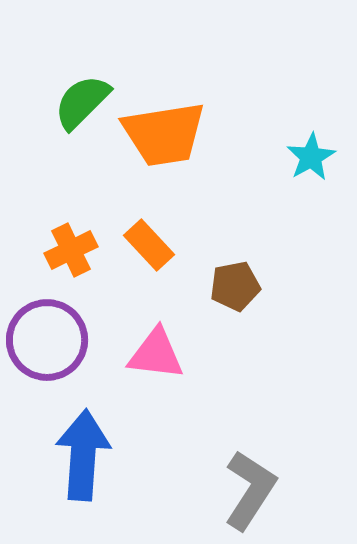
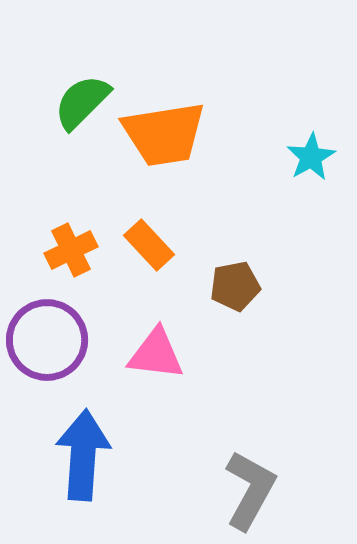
gray L-shape: rotated 4 degrees counterclockwise
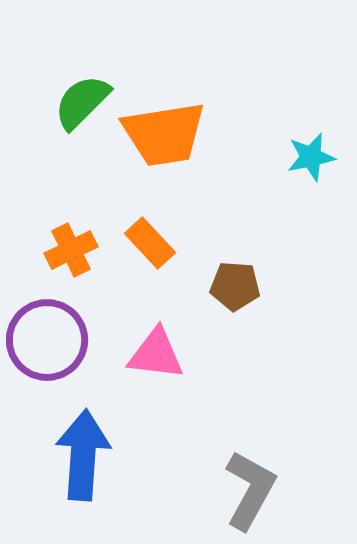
cyan star: rotated 18 degrees clockwise
orange rectangle: moved 1 px right, 2 px up
brown pentagon: rotated 15 degrees clockwise
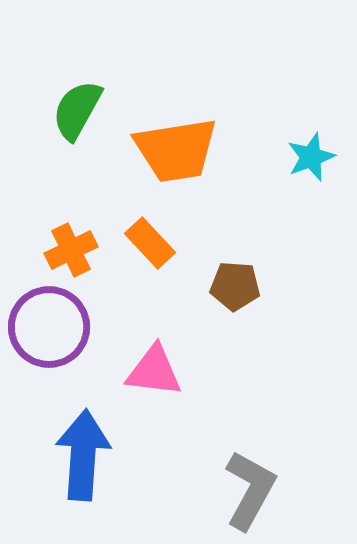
green semicircle: moved 5 px left, 8 px down; rotated 16 degrees counterclockwise
orange trapezoid: moved 12 px right, 16 px down
cyan star: rotated 9 degrees counterclockwise
purple circle: moved 2 px right, 13 px up
pink triangle: moved 2 px left, 17 px down
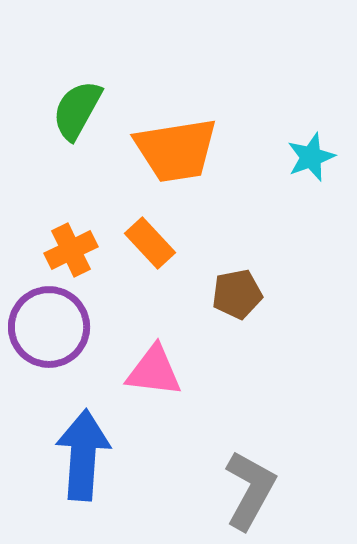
brown pentagon: moved 2 px right, 8 px down; rotated 15 degrees counterclockwise
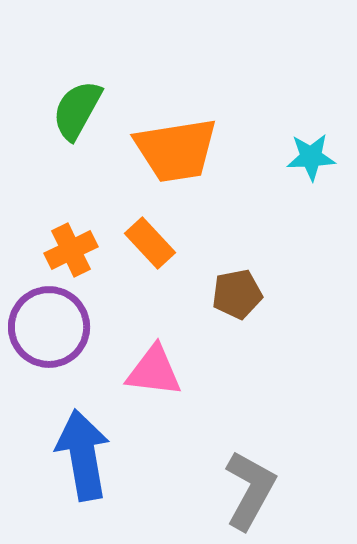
cyan star: rotated 18 degrees clockwise
blue arrow: rotated 14 degrees counterclockwise
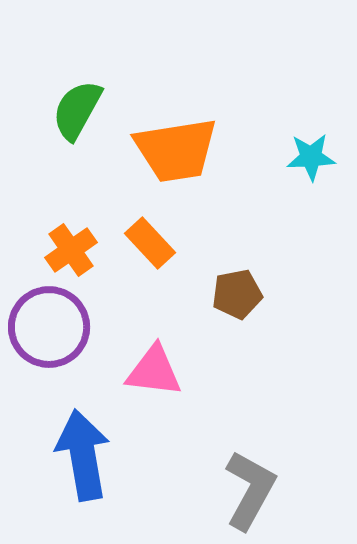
orange cross: rotated 9 degrees counterclockwise
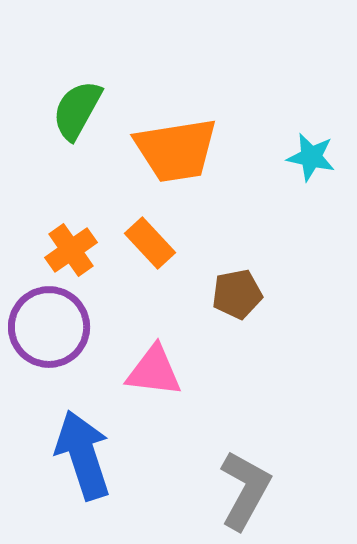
cyan star: rotated 15 degrees clockwise
blue arrow: rotated 8 degrees counterclockwise
gray L-shape: moved 5 px left
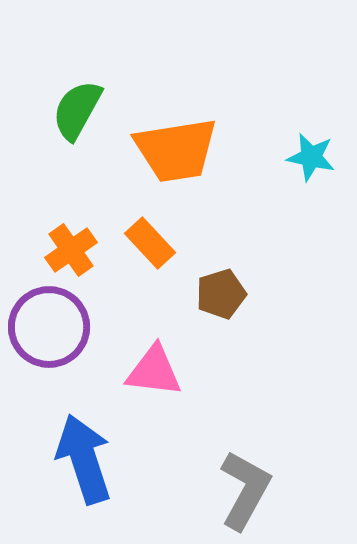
brown pentagon: moved 16 px left; rotated 6 degrees counterclockwise
blue arrow: moved 1 px right, 4 px down
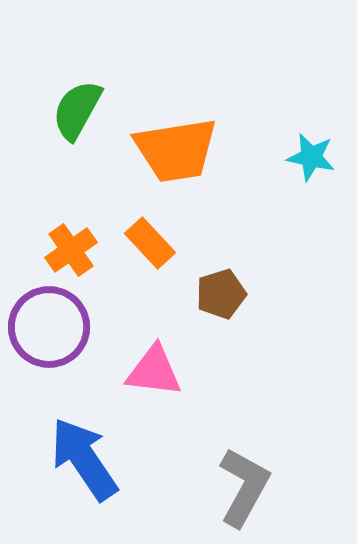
blue arrow: rotated 16 degrees counterclockwise
gray L-shape: moved 1 px left, 3 px up
